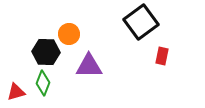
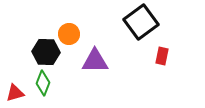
purple triangle: moved 6 px right, 5 px up
red triangle: moved 1 px left, 1 px down
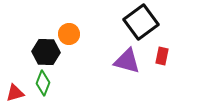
purple triangle: moved 32 px right; rotated 16 degrees clockwise
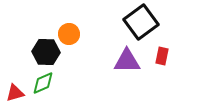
purple triangle: rotated 16 degrees counterclockwise
green diamond: rotated 45 degrees clockwise
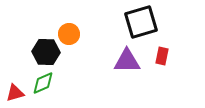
black square: rotated 20 degrees clockwise
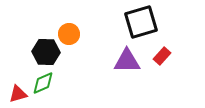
red rectangle: rotated 30 degrees clockwise
red triangle: moved 3 px right, 1 px down
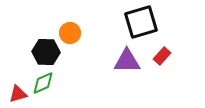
orange circle: moved 1 px right, 1 px up
